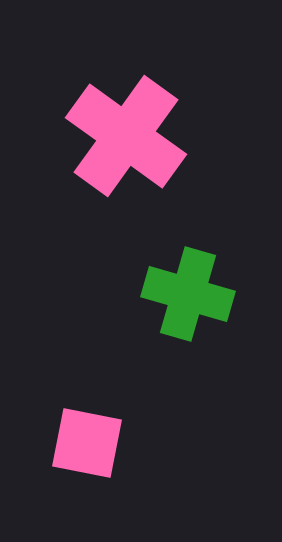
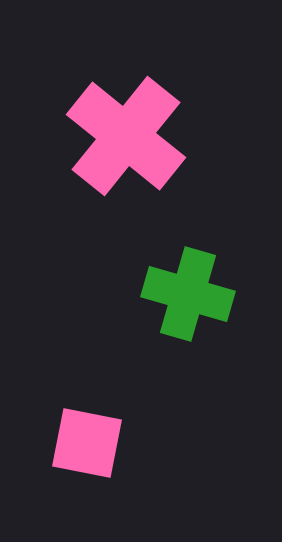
pink cross: rotated 3 degrees clockwise
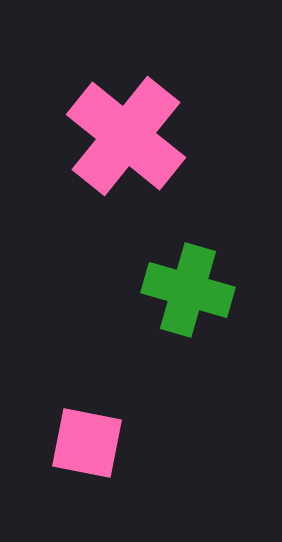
green cross: moved 4 px up
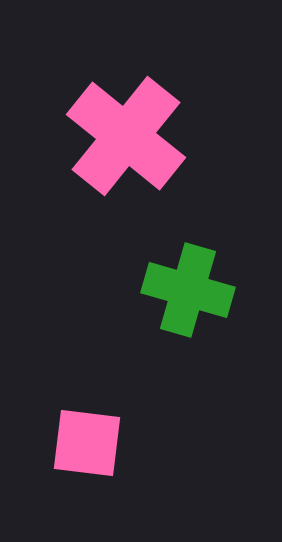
pink square: rotated 4 degrees counterclockwise
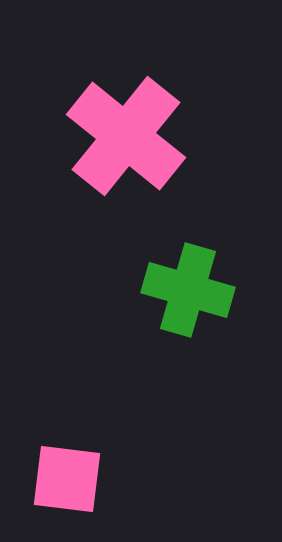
pink square: moved 20 px left, 36 px down
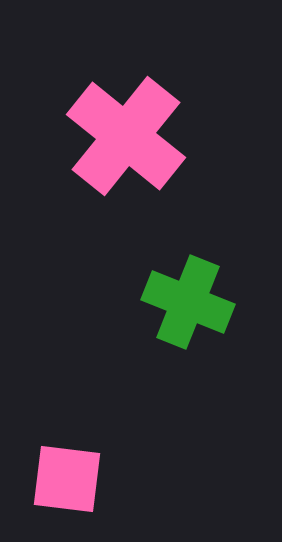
green cross: moved 12 px down; rotated 6 degrees clockwise
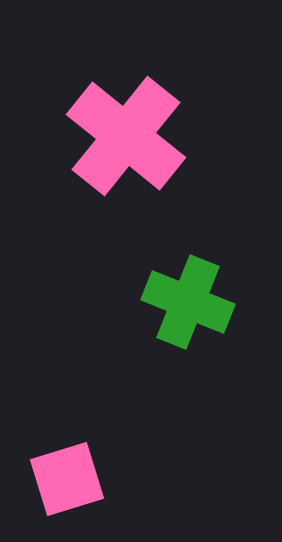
pink square: rotated 24 degrees counterclockwise
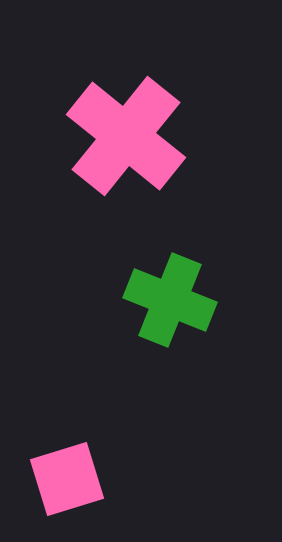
green cross: moved 18 px left, 2 px up
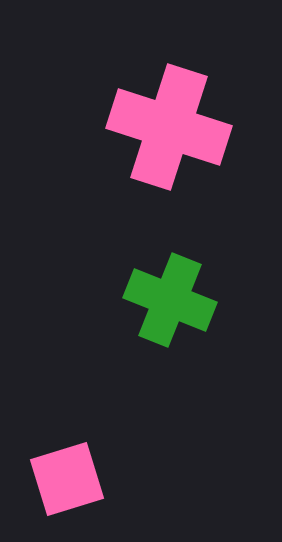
pink cross: moved 43 px right, 9 px up; rotated 21 degrees counterclockwise
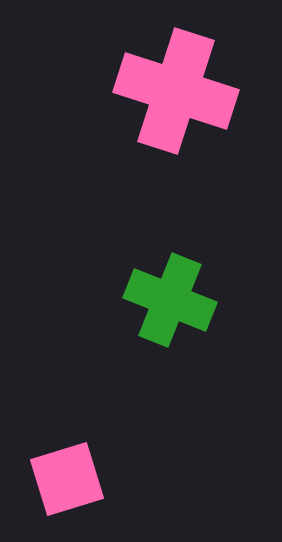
pink cross: moved 7 px right, 36 px up
